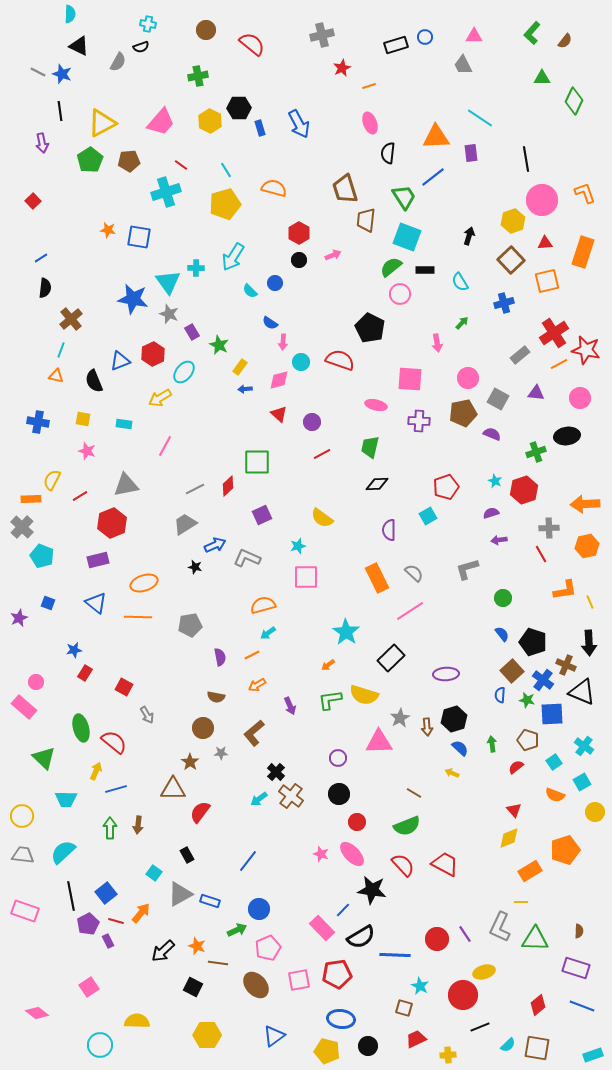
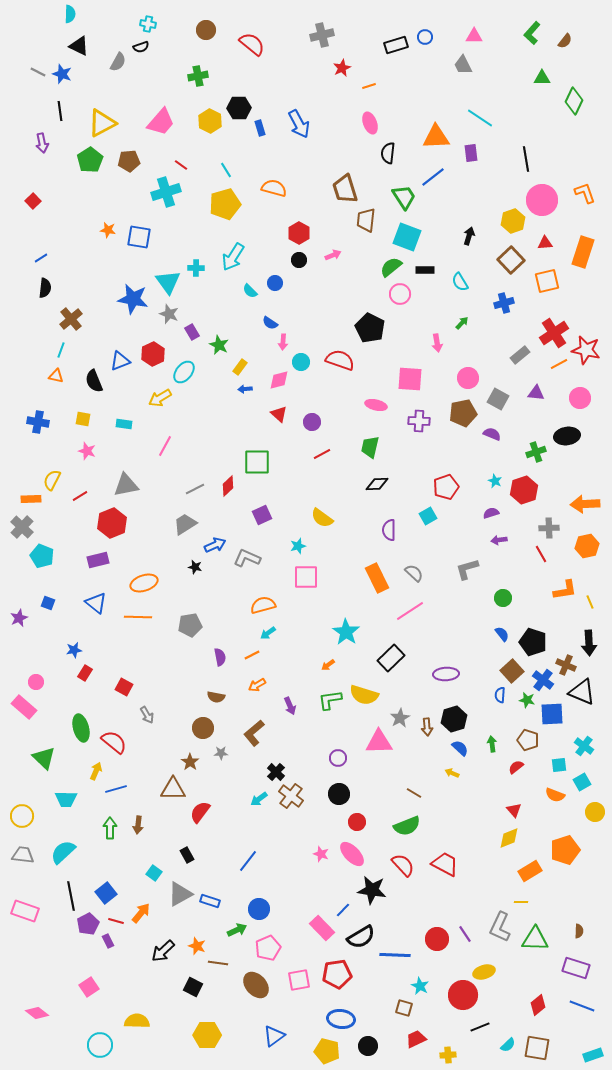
cyan square at (554, 762): moved 5 px right, 3 px down; rotated 28 degrees clockwise
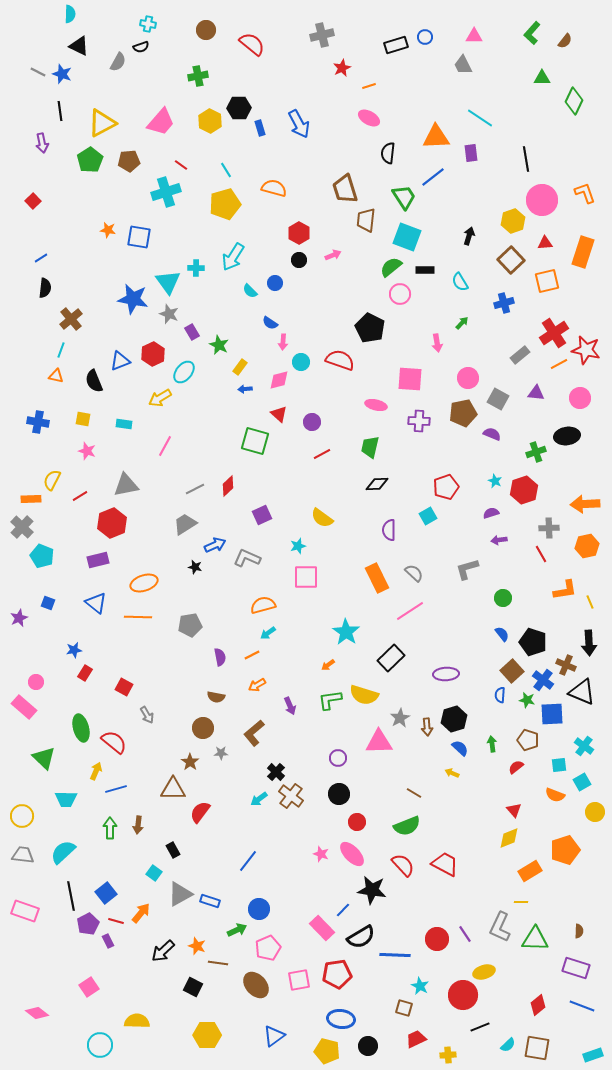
pink ellipse at (370, 123): moved 1 px left, 5 px up; rotated 40 degrees counterclockwise
green square at (257, 462): moved 2 px left, 21 px up; rotated 16 degrees clockwise
black rectangle at (187, 855): moved 14 px left, 5 px up
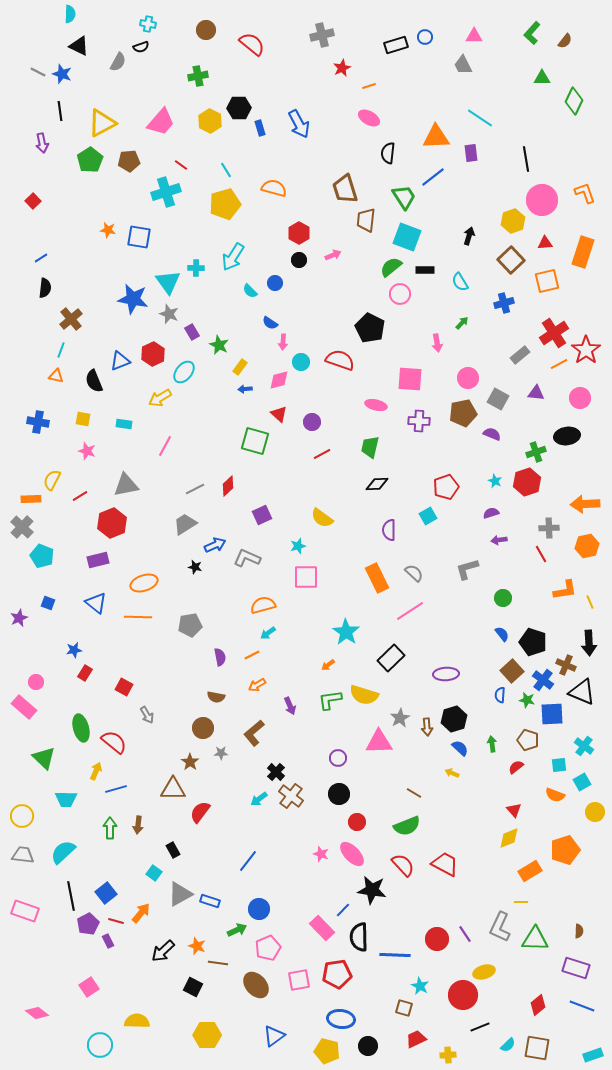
red star at (586, 350): rotated 24 degrees clockwise
red hexagon at (524, 490): moved 3 px right, 8 px up
black semicircle at (361, 937): moved 2 px left; rotated 120 degrees clockwise
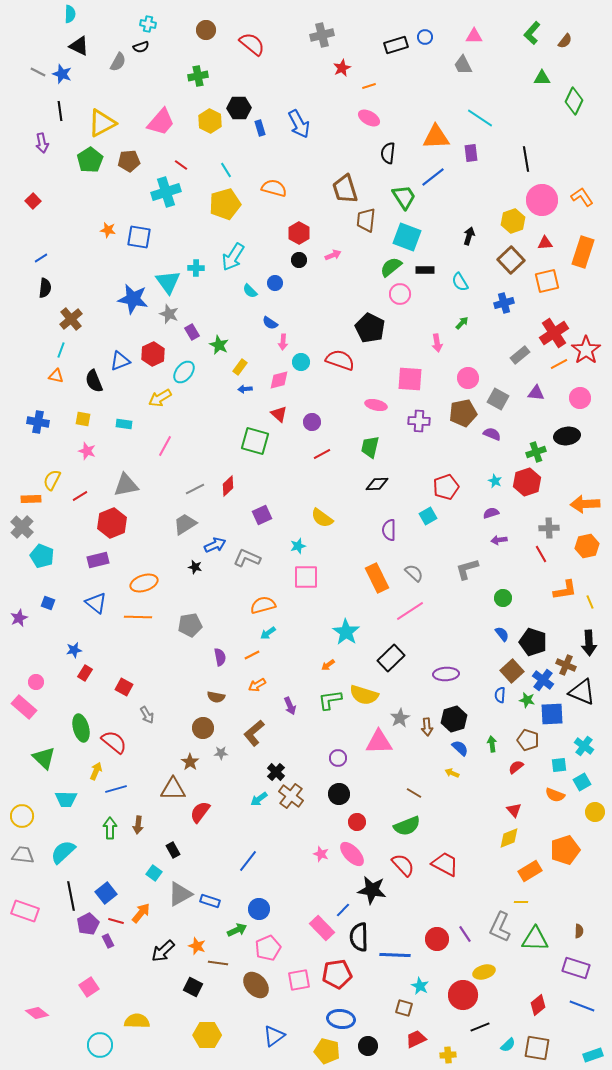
orange L-shape at (585, 193): moved 3 px left, 4 px down; rotated 15 degrees counterclockwise
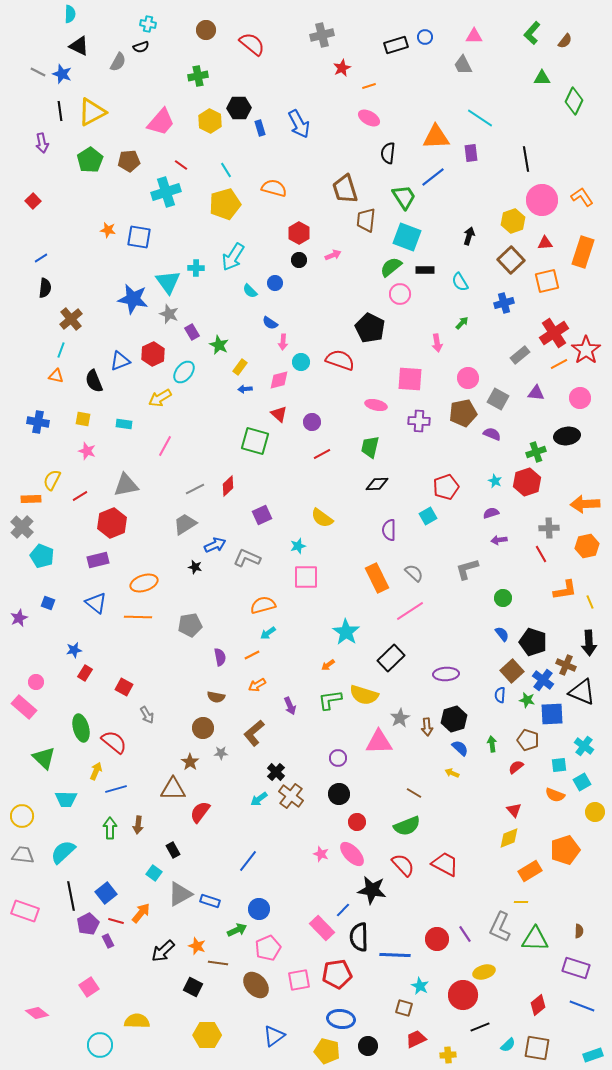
yellow triangle at (102, 123): moved 10 px left, 11 px up
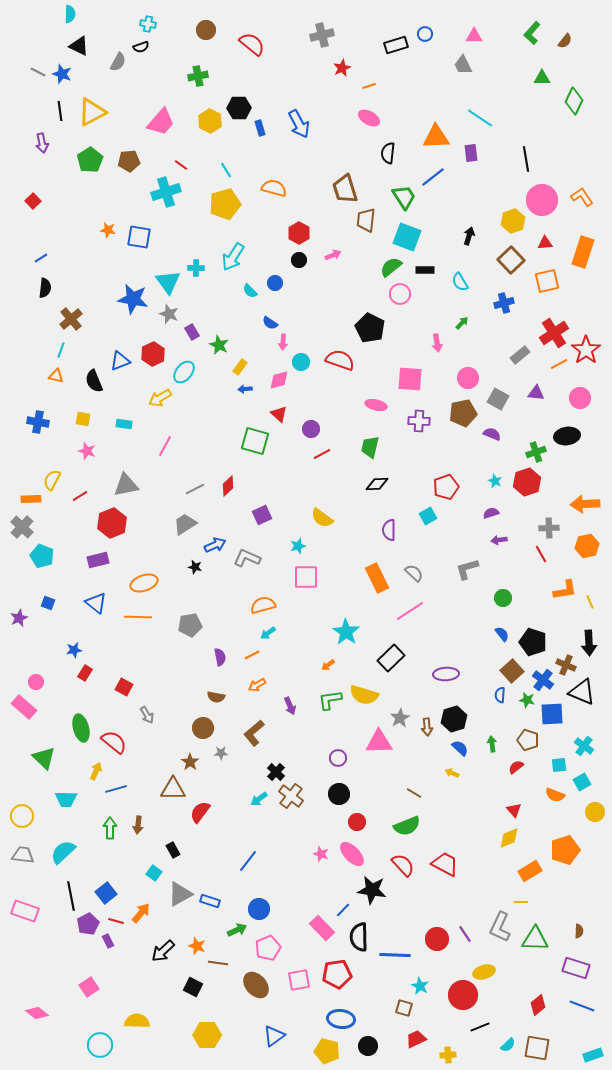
blue circle at (425, 37): moved 3 px up
purple circle at (312, 422): moved 1 px left, 7 px down
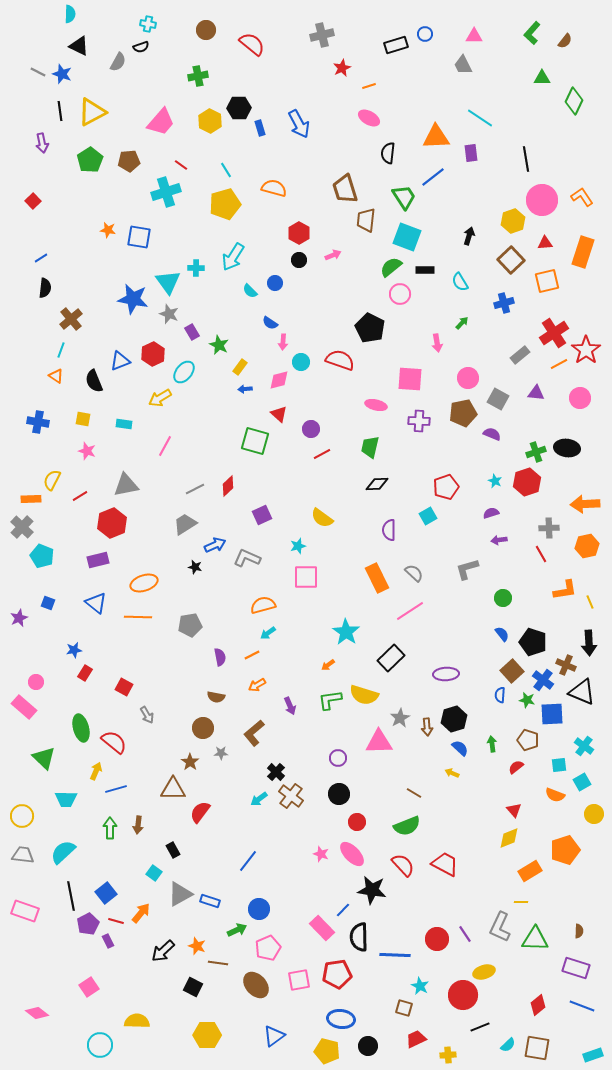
orange triangle at (56, 376): rotated 21 degrees clockwise
black ellipse at (567, 436): moved 12 px down; rotated 15 degrees clockwise
yellow circle at (595, 812): moved 1 px left, 2 px down
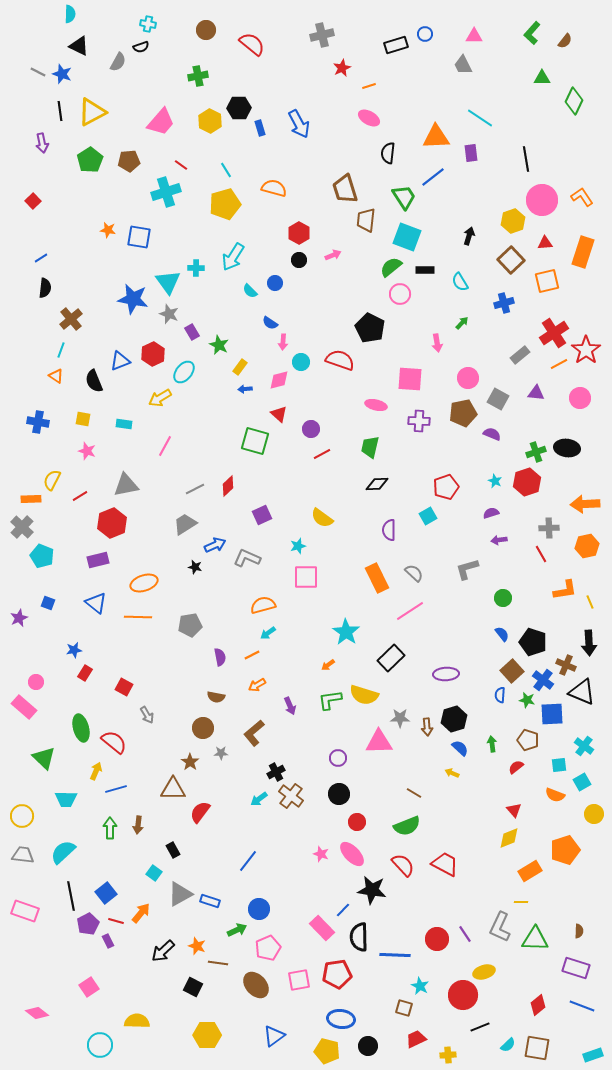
gray star at (400, 718): rotated 30 degrees clockwise
black cross at (276, 772): rotated 18 degrees clockwise
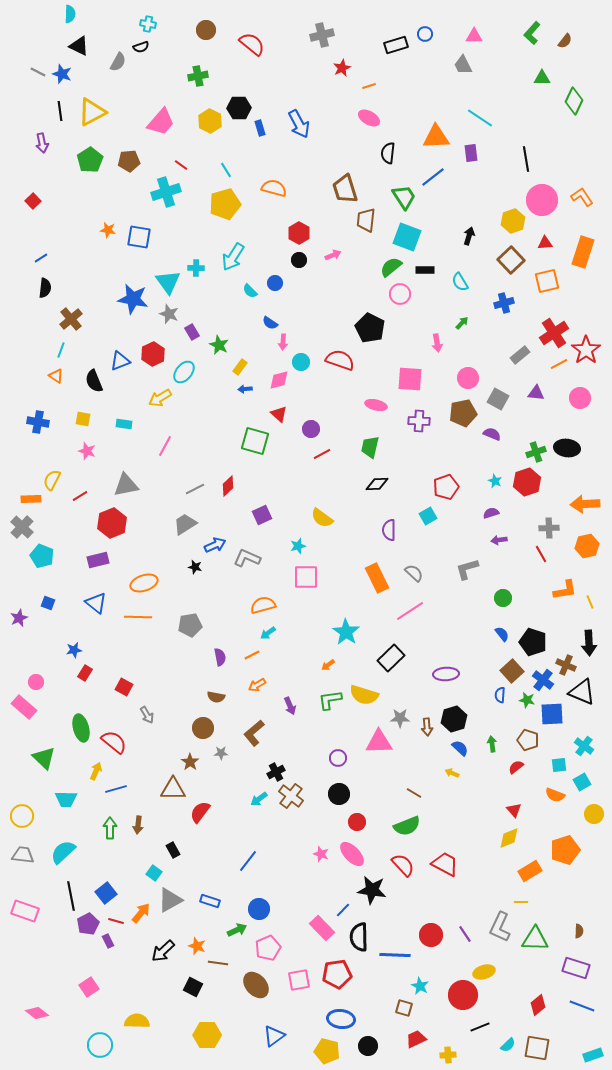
gray triangle at (180, 894): moved 10 px left, 6 px down
red circle at (437, 939): moved 6 px left, 4 px up
